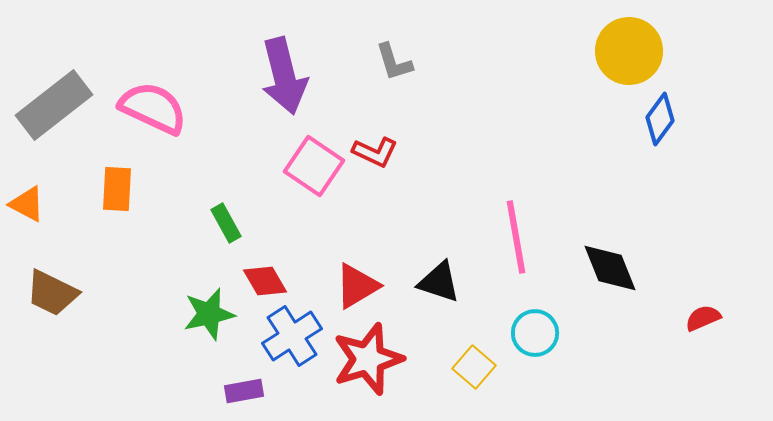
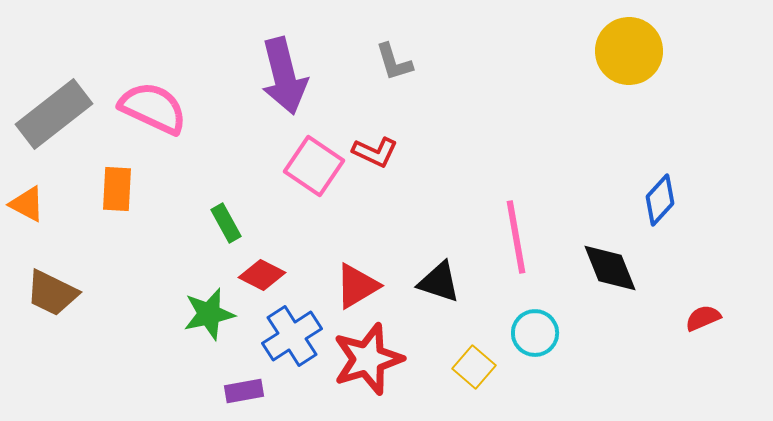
gray rectangle: moved 9 px down
blue diamond: moved 81 px down; rotated 6 degrees clockwise
red diamond: moved 3 px left, 6 px up; rotated 33 degrees counterclockwise
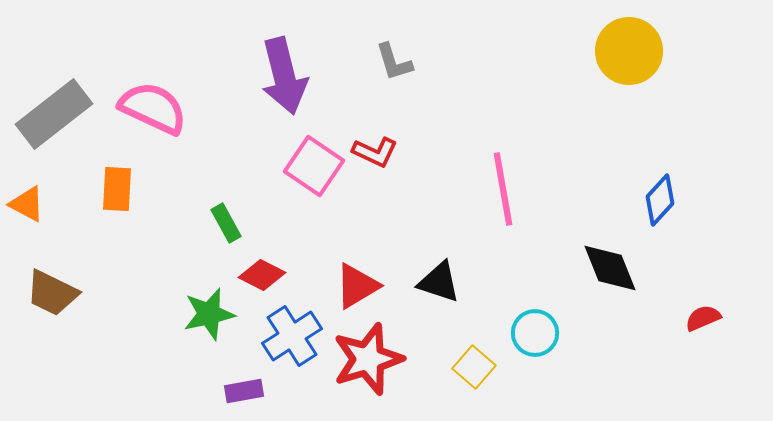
pink line: moved 13 px left, 48 px up
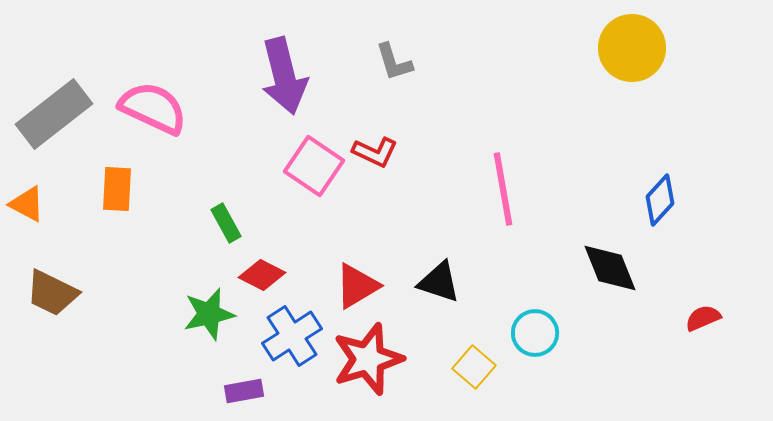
yellow circle: moved 3 px right, 3 px up
